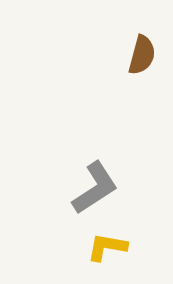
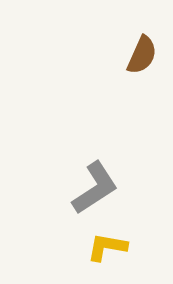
brown semicircle: rotated 9 degrees clockwise
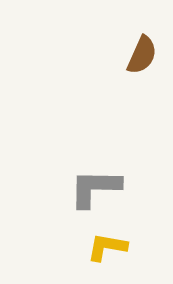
gray L-shape: rotated 146 degrees counterclockwise
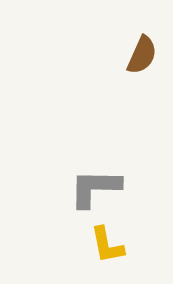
yellow L-shape: moved 2 px up; rotated 111 degrees counterclockwise
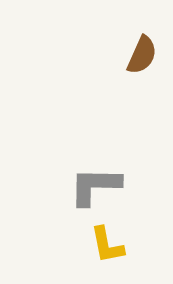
gray L-shape: moved 2 px up
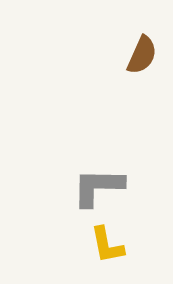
gray L-shape: moved 3 px right, 1 px down
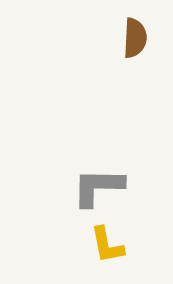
brown semicircle: moved 7 px left, 17 px up; rotated 21 degrees counterclockwise
